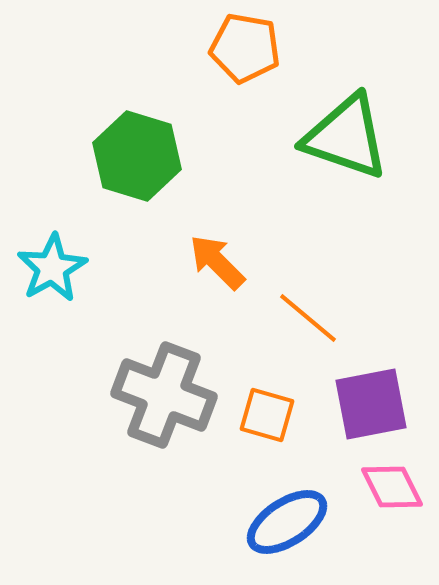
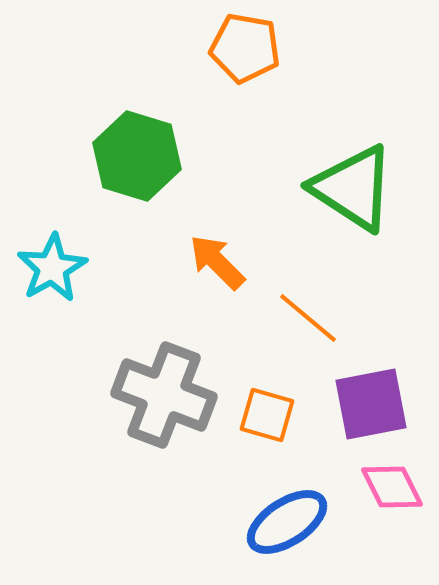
green triangle: moved 7 px right, 51 px down; rotated 14 degrees clockwise
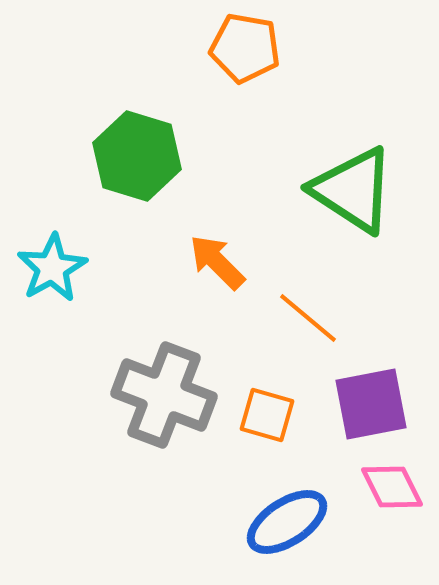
green triangle: moved 2 px down
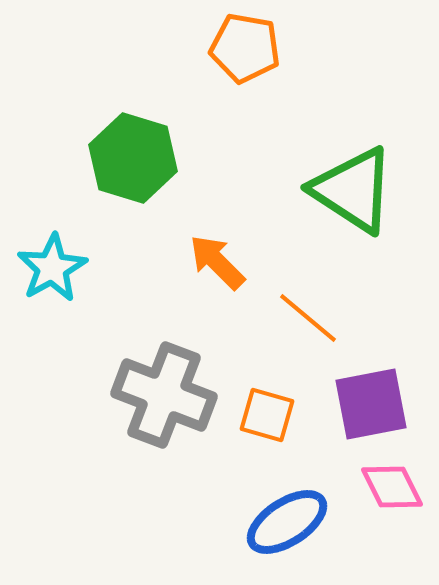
green hexagon: moved 4 px left, 2 px down
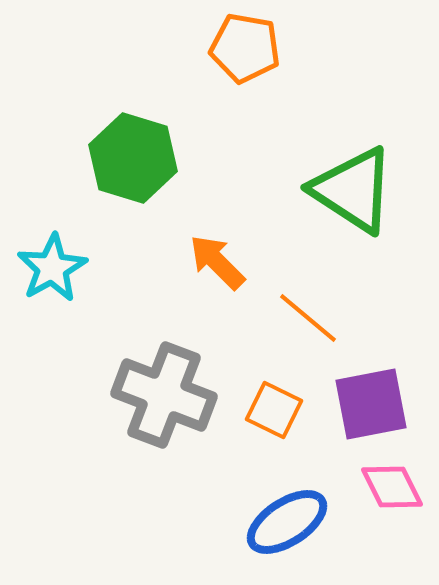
orange square: moved 7 px right, 5 px up; rotated 10 degrees clockwise
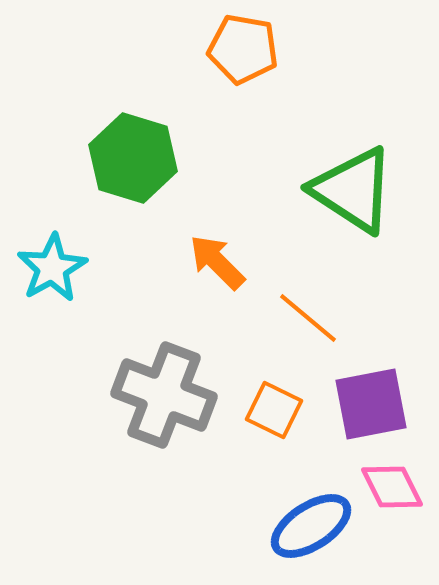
orange pentagon: moved 2 px left, 1 px down
blue ellipse: moved 24 px right, 4 px down
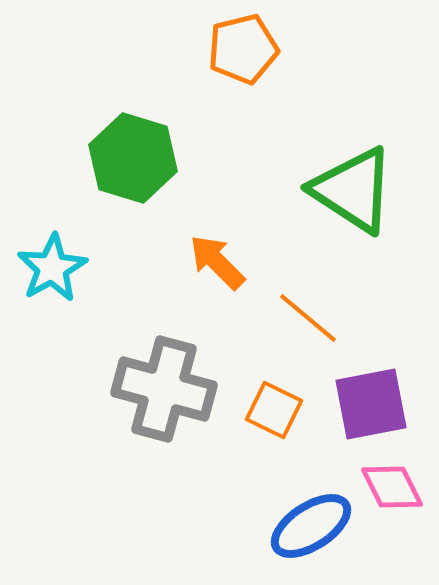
orange pentagon: rotated 24 degrees counterclockwise
gray cross: moved 6 px up; rotated 6 degrees counterclockwise
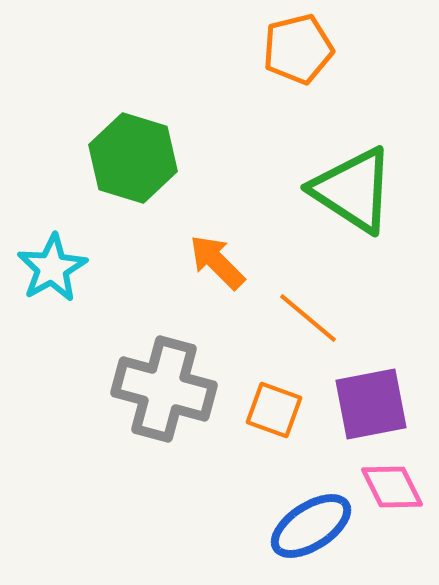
orange pentagon: moved 55 px right
orange square: rotated 6 degrees counterclockwise
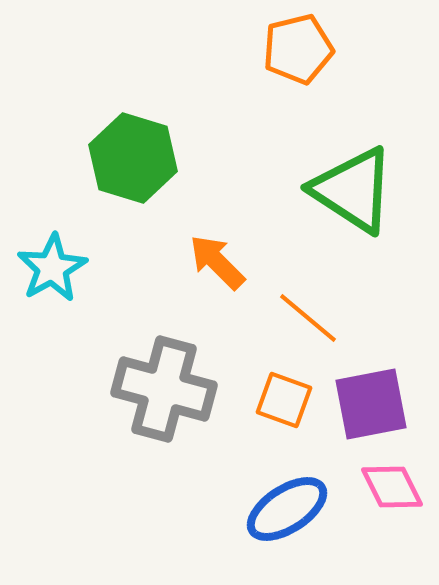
orange square: moved 10 px right, 10 px up
blue ellipse: moved 24 px left, 17 px up
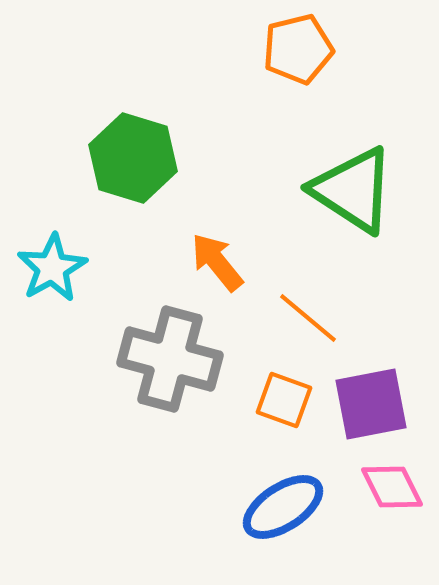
orange arrow: rotated 6 degrees clockwise
gray cross: moved 6 px right, 30 px up
blue ellipse: moved 4 px left, 2 px up
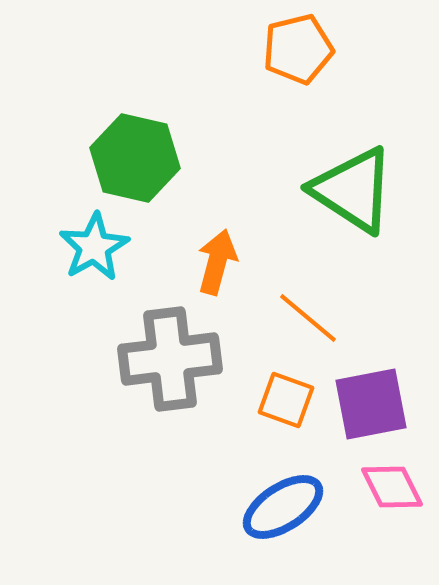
green hexagon: moved 2 px right; rotated 4 degrees counterclockwise
orange arrow: rotated 54 degrees clockwise
cyan star: moved 42 px right, 21 px up
gray cross: rotated 22 degrees counterclockwise
orange square: moved 2 px right
